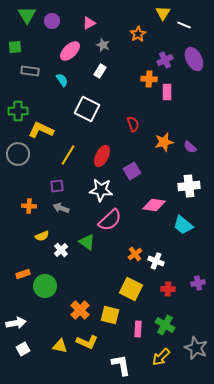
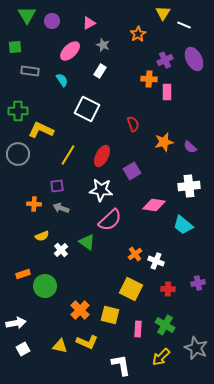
orange cross at (29, 206): moved 5 px right, 2 px up
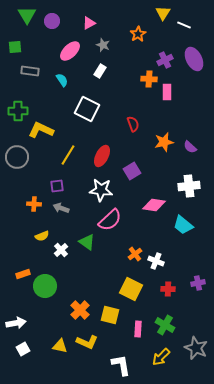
gray circle at (18, 154): moved 1 px left, 3 px down
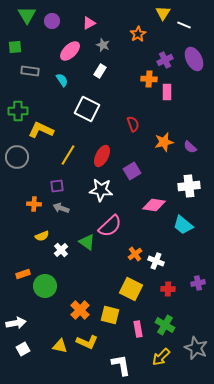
pink semicircle at (110, 220): moved 6 px down
pink rectangle at (138, 329): rotated 14 degrees counterclockwise
